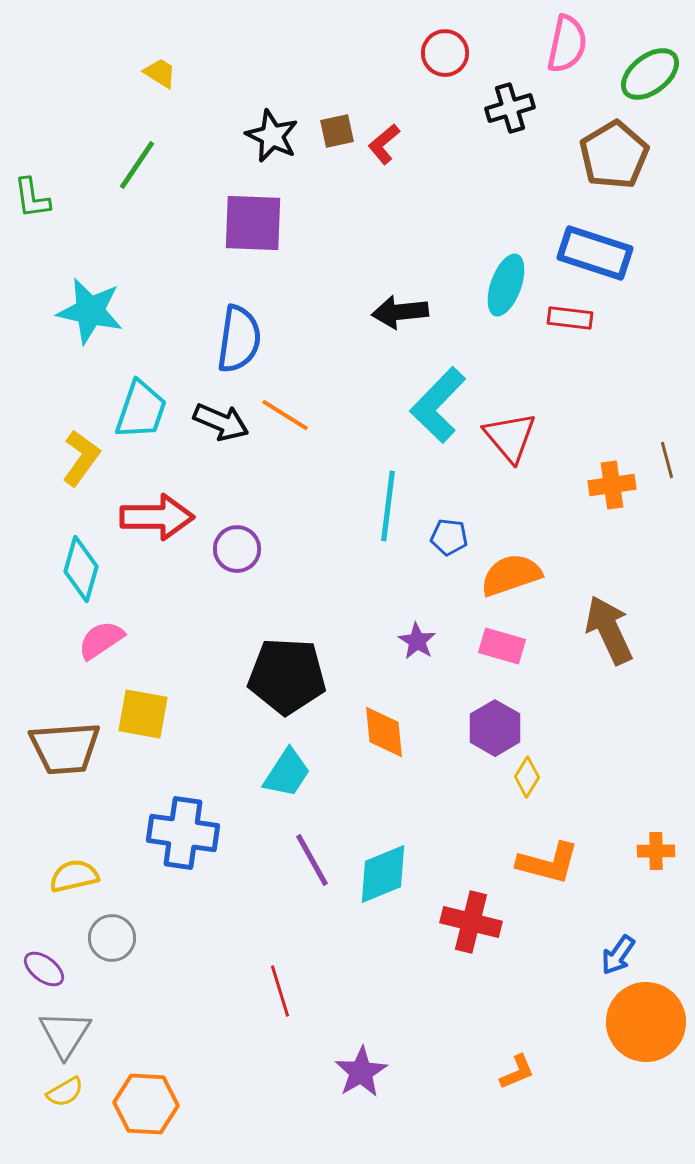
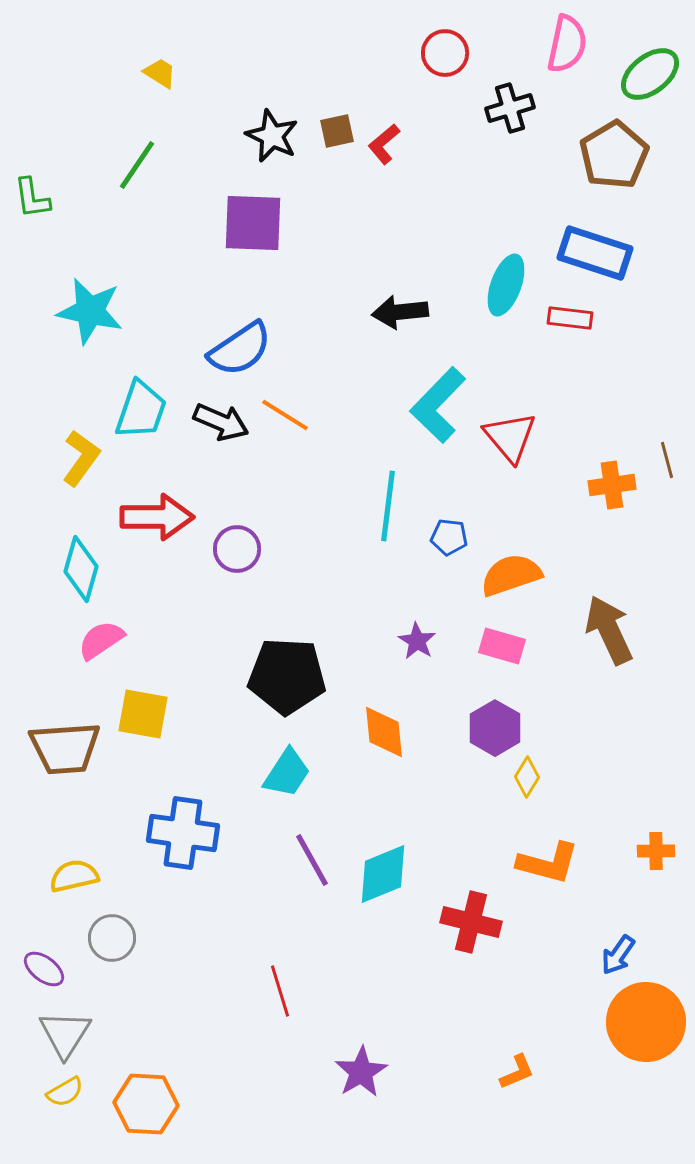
blue semicircle at (239, 339): moved 1 px right, 10 px down; rotated 48 degrees clockwise
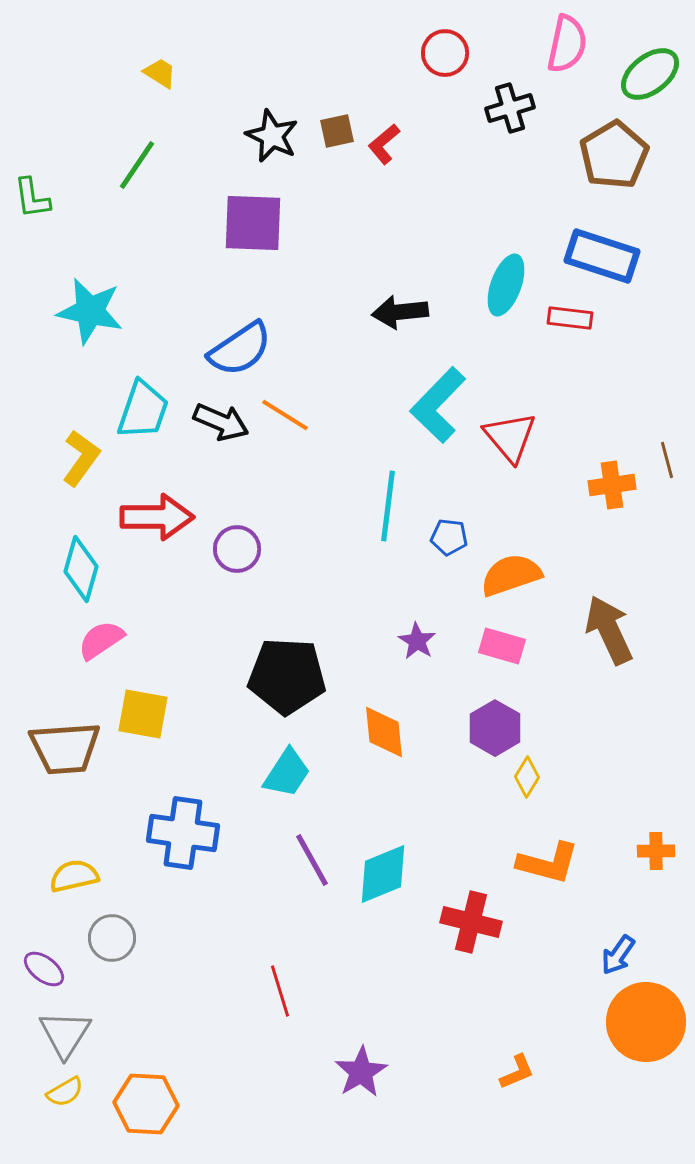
blue rectangle at (595, 253): moved 7 px right, 3 px down
cyan trapezoid at (141, 410): moved 2 px right
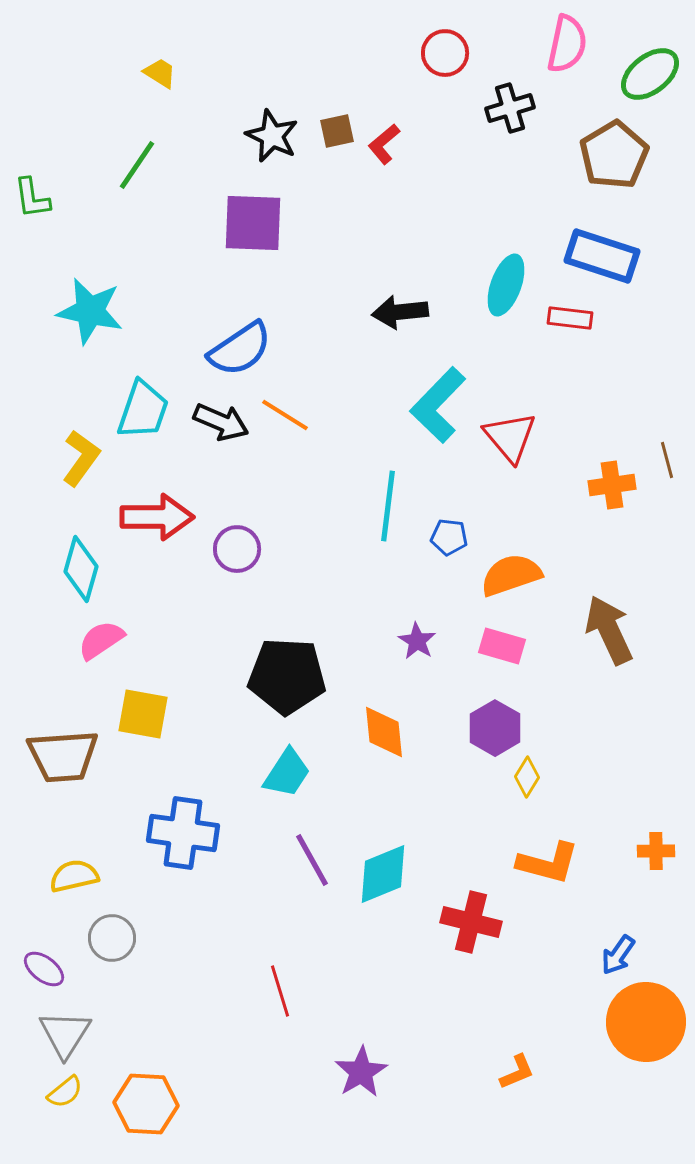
brown trapezoid at (65, 748): moved 2 px left, 8 px down
yellow semicircle at (65, 1092): rotated 9 degrees counterclockwise
